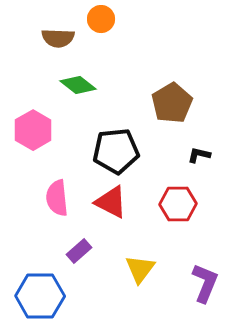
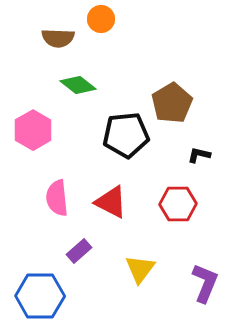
black pentagon: moved 10 px right, 16 px up
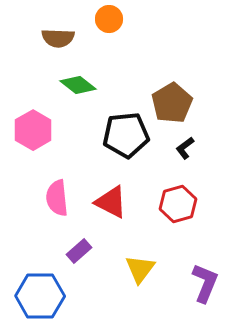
orange circle: moved 8 px right
black L-shape: moved 14 px left, 7 px up; rotated 50 degrees counterclockwise
red hexagon: rotated 15 degrees counterclockwise
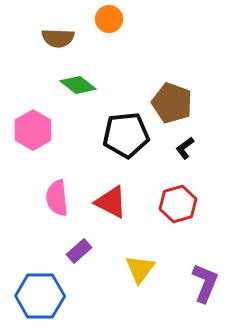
brown pentagon: rotated 21 degrees counterclockwise
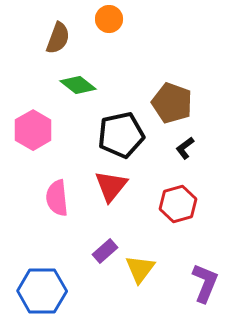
brown semicircle: rotated 72 degrees counterclockwise
black pentagon: moved 5 px left; rotated 6 degrees counterclockwise
red triangle: moved 16 px up; rotated 42 degrees clockwise
purple rectangle: moved 26 px right
blue hexagon: moved 2 px right, 5 px up
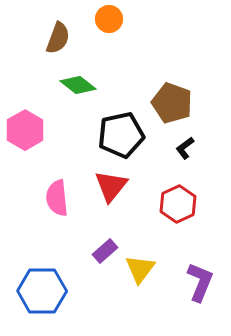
pink hexagon: moved 8 px left
red hexagon: rotated 9 degrees counterclockwise
purple L-shape: moved 5 px left, 1 px up
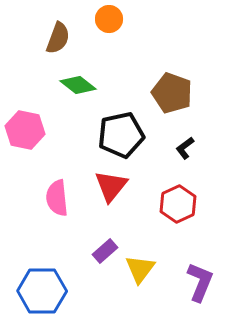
brown pentagon: moved 10 px up
pink hexagon: rotated 18 degrees counterclockwise
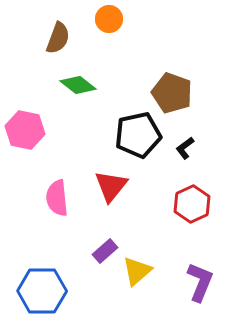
black pentagon: moved 17 px right
red hexagon: moved 14 px right
yellow triangle: moved 3 px left, 2 px down; rotated 12 degrees clockwise
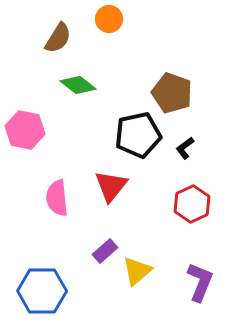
brown semicircle: rotated 12 degrees clockwise
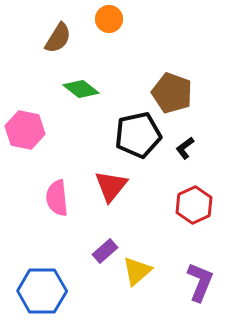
green diamond: moved 3 px right, 4 px down
red hexagon: moved 2 px right, 1 px down
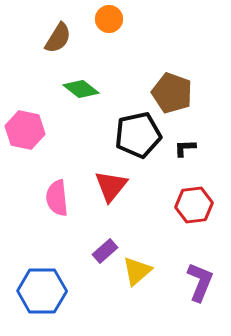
black L-shape: rotated 35 degrees clockwise
red hexagon: rotated 18 degrees clockwise
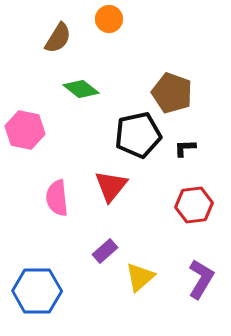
yellow triangle: moved 3 px right, 6 px down
purple L-shape: moved 1 px right, 3 px up; rotated 9 degrees clockwise
blue hexagon: moved 5 px left
